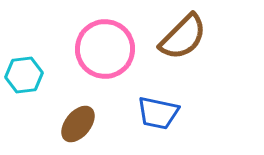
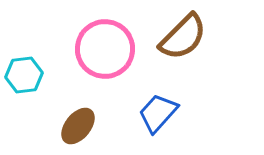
blue trapezoid: rotated 120 degrees clockwise
brown ellipse: moved 2 px down
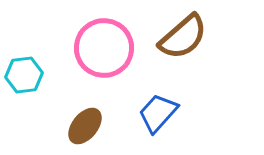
brown semicircle: rotated 4 degrees clockwise
pink circle: moved 1 px left, 1 px up
brown ellipse: moved 7 px right
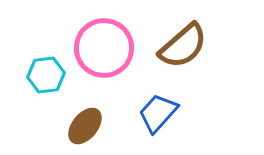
brown semicircle: moved 9 px down
cyan hexagon: moved 22 px right
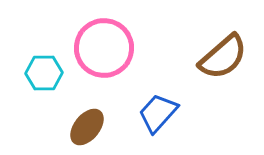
brown semicircle: moved 40 px right, 11 px down
cyan hexagon: moved 2 px left, 2 px up; rotated 6 degrees clockwise
brown ellipse: moved 2 px right, 1 px down
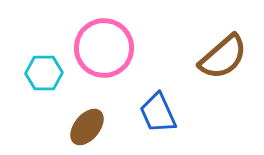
blue trapezoid: rotated 66 degrees counterclockwise
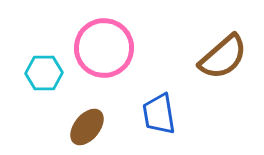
blue trapezoid: moved 1 px right, 1 px down; rotated 15 degrees clockwise
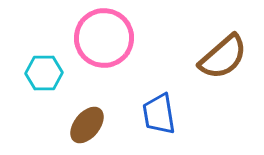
pink circle: moved 10 px up
brown ellipse: moved 2 px up
